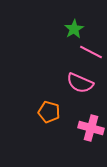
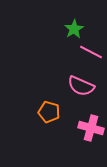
pink semicircle: moved 1 px right, 3 px down
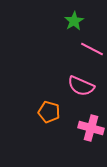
green star: moved 8 px up
pink line: moved 1 px right, 3 px up
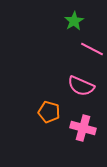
pink cross: moved 8 px left
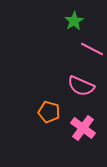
pink cross: rotated 20 degrees clockwise
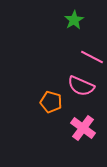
green star: moved 1 px up
pink line: moved 8 px down
orange pentagon: moved 2 px right, 10 px up
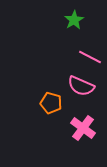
pink line: moved 2 px left
orange pentagon: moved 1 px down
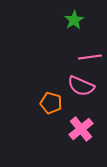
pink line: rotated 35 degrees counterclockwise
pink cross: moved 2 px left, 1 px down; rotated 15 degrees clockwise
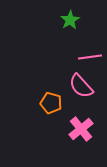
green star: moved 4 px left
pink semicircle: rotated 24 degrees clockwise
